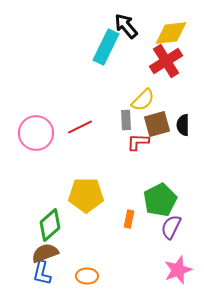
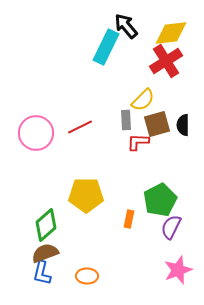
green diamond: moved 4 px left
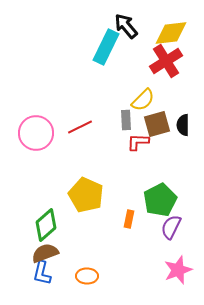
yellow pentagon: rotated 24 degrees clockwise
